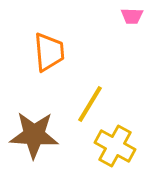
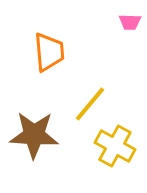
pink trapezoid: moved 2 px left, 6 px down
yellow line: rotated 9 degrees clockwise
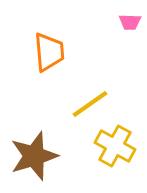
yellow line: rotated 15 degrees clockwise
brown star: moved 21 px down; rotated 21 degrees counterclockwise
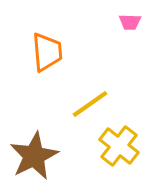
orange trapezoid: moved 2 px left
yellow cross: moved 4 px right; rotated 9 degrees clockwise
brown star: rotated 9 degrees counterclockwise
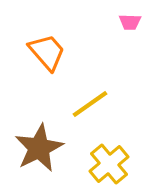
orange trapezoid: rotated 36 degrees counterclockwise
yellow cross: moved 10 px left, 18 px down; rotated 12 degrees clockwise
brown star: moved 5 px right, 8 px up
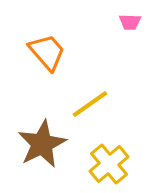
brown star: moved 3 px right, 4 px up
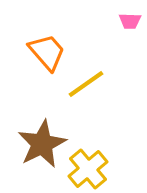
pink trapezoid: moved 1 px up
yellow line: moved 4 px left, 20 px up
yellow cross: moved 21 px left, 5 px down
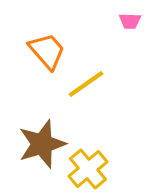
orange trapezoid: moved 1 px up
brown star: rotated 9 degrees clockwise
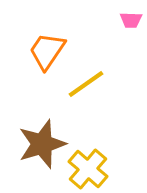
pink trapezoid: moved 1 px right, 1 px up
orange trapezoid: rotated 105 degrees counterclockwise
yellow cross: rotated 9 degrees counterclockwise
